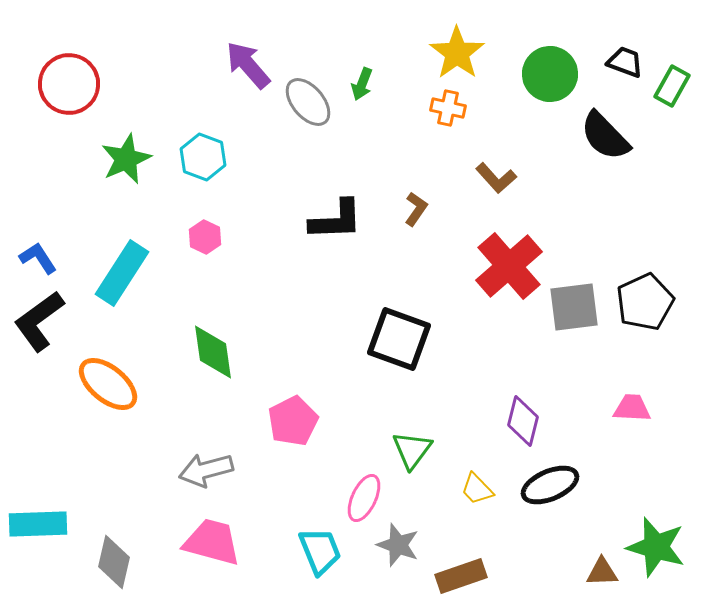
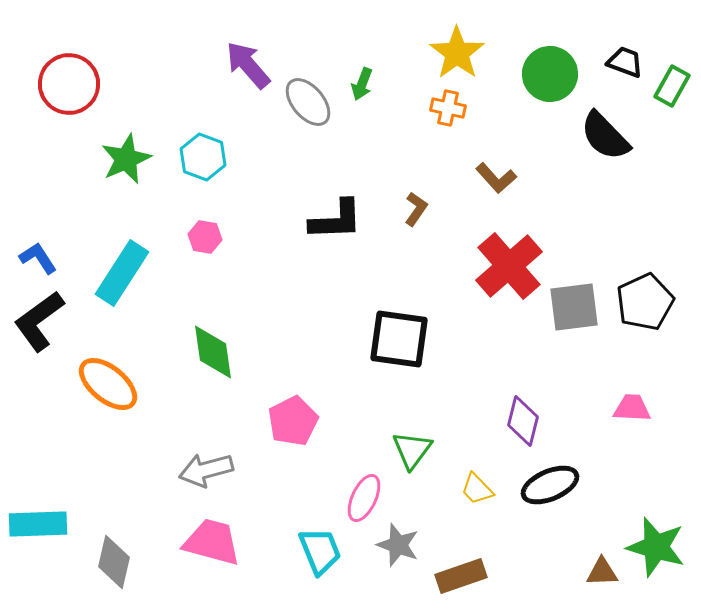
pink hexagon at (205, 237): rotated 16 degrees counterclockwise
black square at (399, 339): rotated 12 degrees counterclockwise
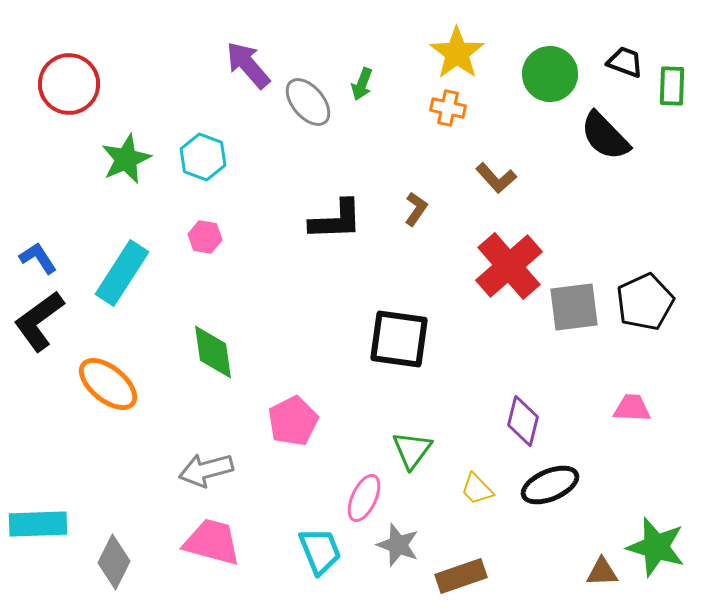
green rectangle at (672, 86): rotated 27 degrees counterclockwise
gray diamond at (114, 562): rotated 14 degrees clockwise
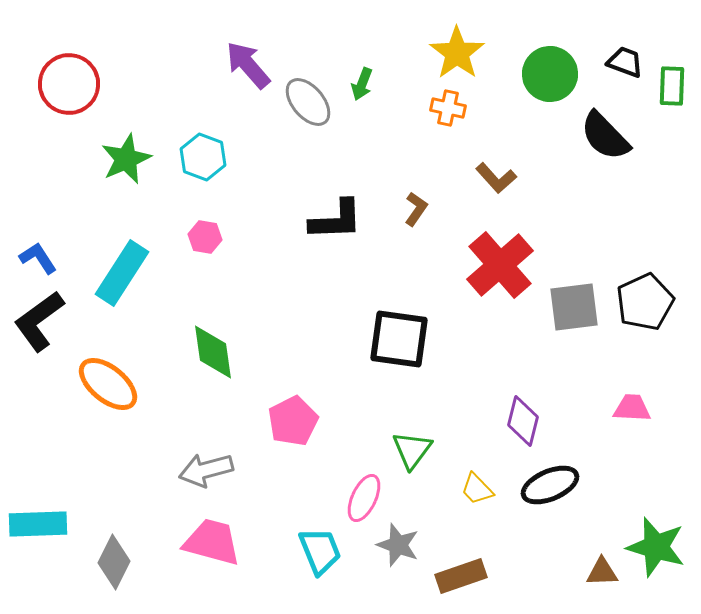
red cross at (509, 266): moved 9 px left, 1 px up
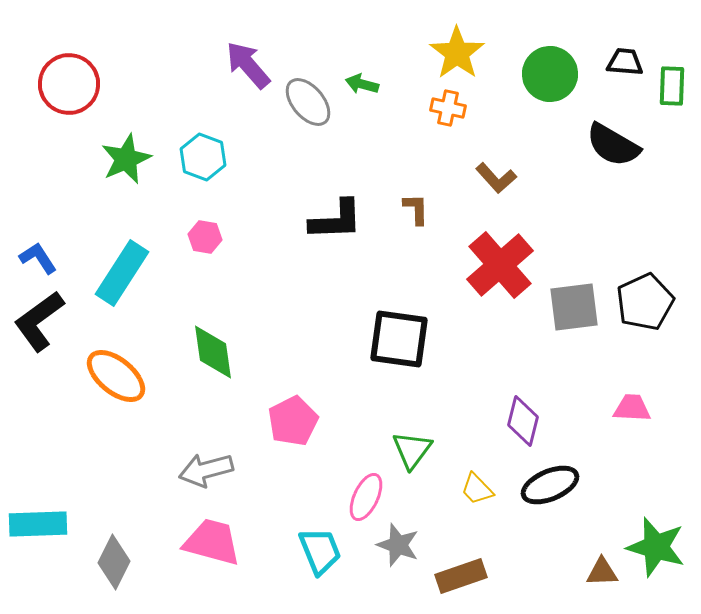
black trapezoid at (625, 62): rotated 15 degrees counterclockwise
green arrow at (362, 84): rotated 84 degrees clockwise
black semicircle at (605, 136): moved 8 px right, 9 px down; rotated 16 degrees counterclockwise
brown L-shape at (416, 209): rotated 36 degrees counterclockwise
orange ellipse at (108, 384): moved 8 px right, 8 px up
pink ellipse at (364, 498): moved 2 px right, 1 px up
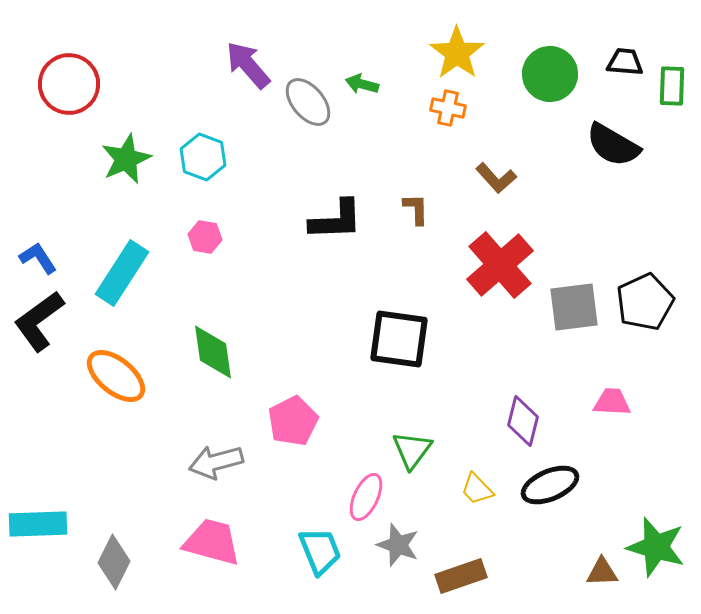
pink trapezoid at (632, 408): moved 20 px left, 6 px up
gray arrow at (206, 470): moved 10 px right, 8 px up
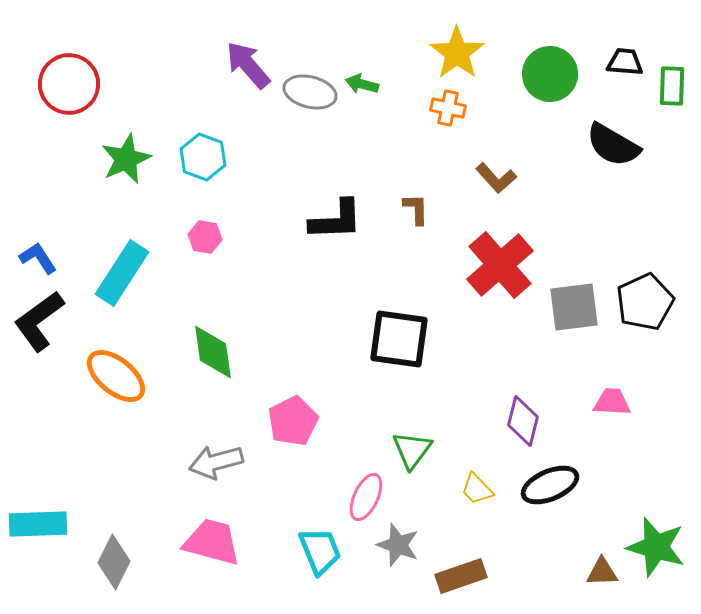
gray ellipse at (308, 102): moved 2 px right, 10 px up; rotated 36 degrees counterclockwise
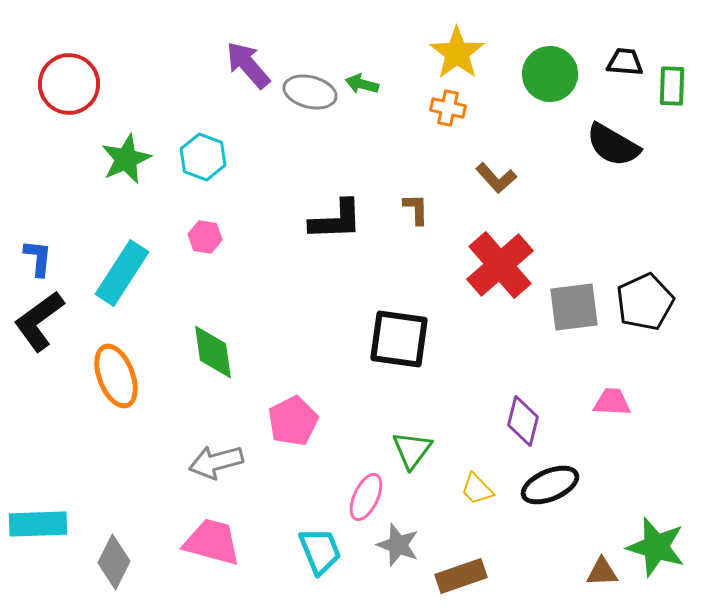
blue L-shape at (38, 258): rotated 39 degrees clockwise
orange ellipse at (116, 376): rotated 30 degrees clockwise
